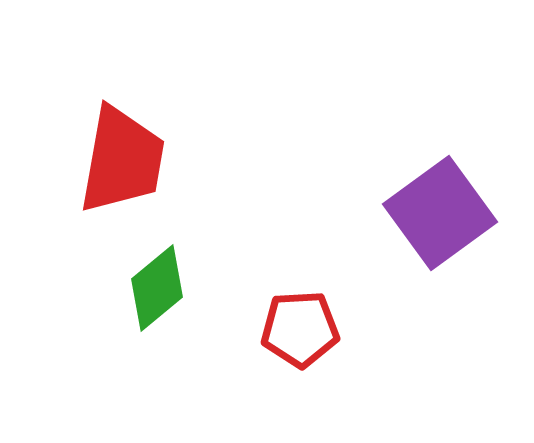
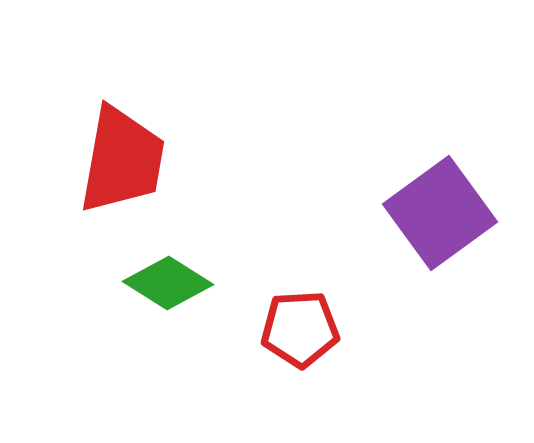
green diamond: moved 11 px right, 5 px up; rotated 72 degrees clockwise
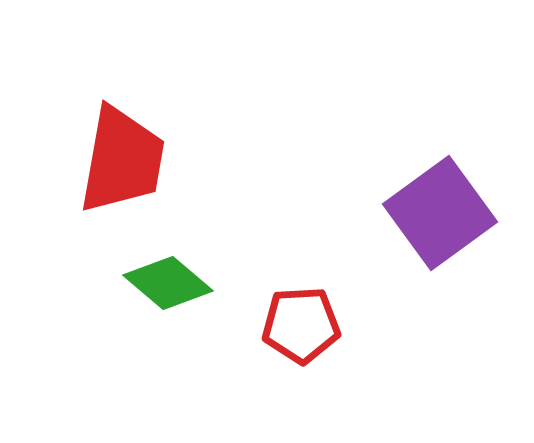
green diamond: rotated 8 degrees clockwise
red pentagon: moved 1 px right, 4 px up
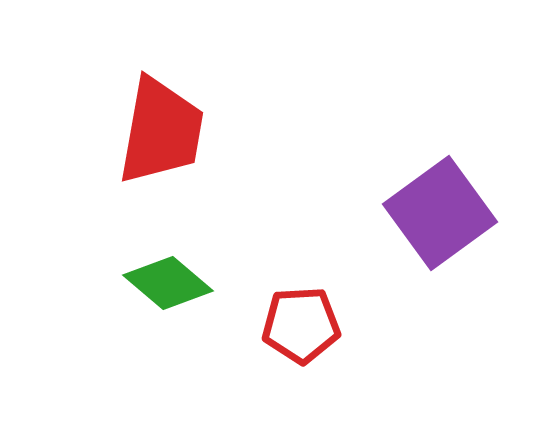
red trapezoid: moved 39 px right, 29 px up
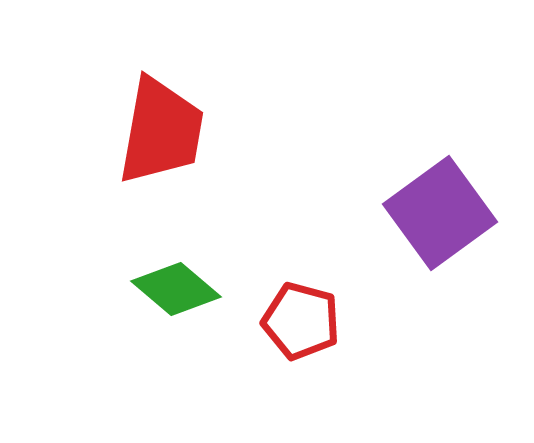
green diamond: moved 8 px right, 6 px down
red pentagon: moved 4 px up; rotated 18 degrees clockwise
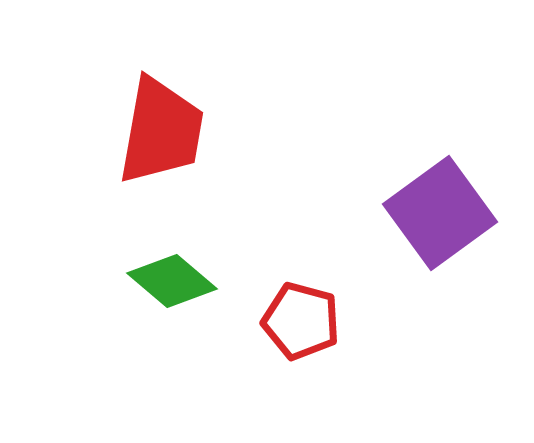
green diamond: moved 4 px left, 8 px up
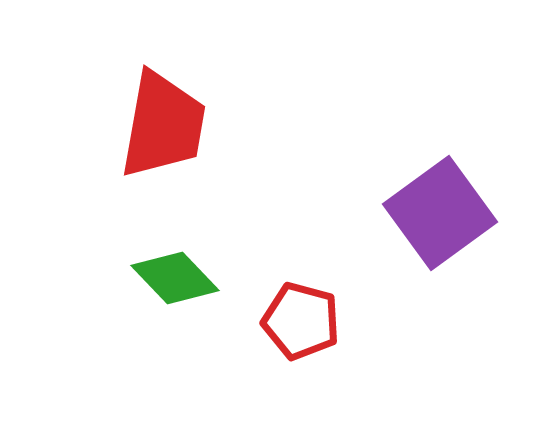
red trapezoid: moved 2 px right, 6 px up
green diamond: moved 3 px right, 3 px up; rotated 6 degrees clockwise
